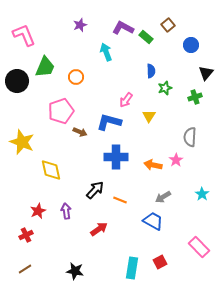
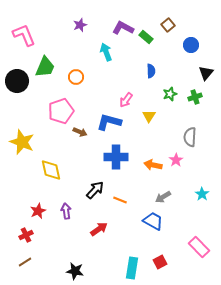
green star: moved 5 px right, 6 px down
brown line: moved 7 px up
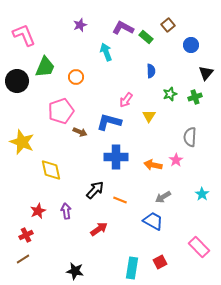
brown line: moved 2 px left, 3 px up
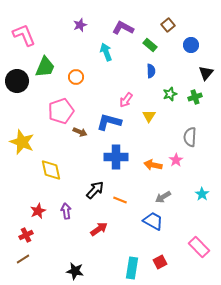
green rectangle: moved 4 px right, 8 px down
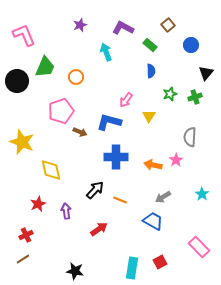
red star: moved 7 px up
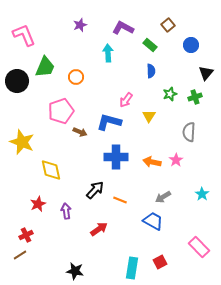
cyan arrow: moved 2 px right, 1 px down; rotated 18 degrees clockwise
gray semicircle: moved 1 px left, 5 px up
orange arrow: moved 1 px left, 3 px up
brown line: moved 3 px left, 4 px up
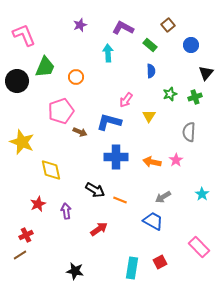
black arrow: rotated 78 degrees clockwise
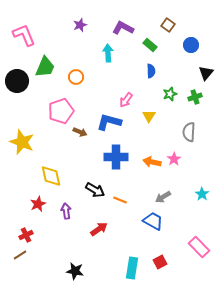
brown square: rotated 16 degrees counterclockwise
pink star: moved 2 px left, 1 px up
yellow diamond: moved 6 px down
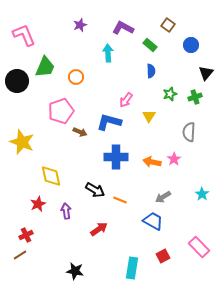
red square: moved 3 px right, 6 px up
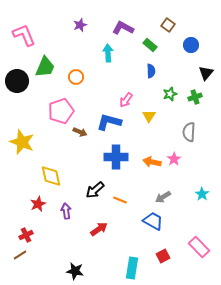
black arrow: rotated 108 degrees clockwise
